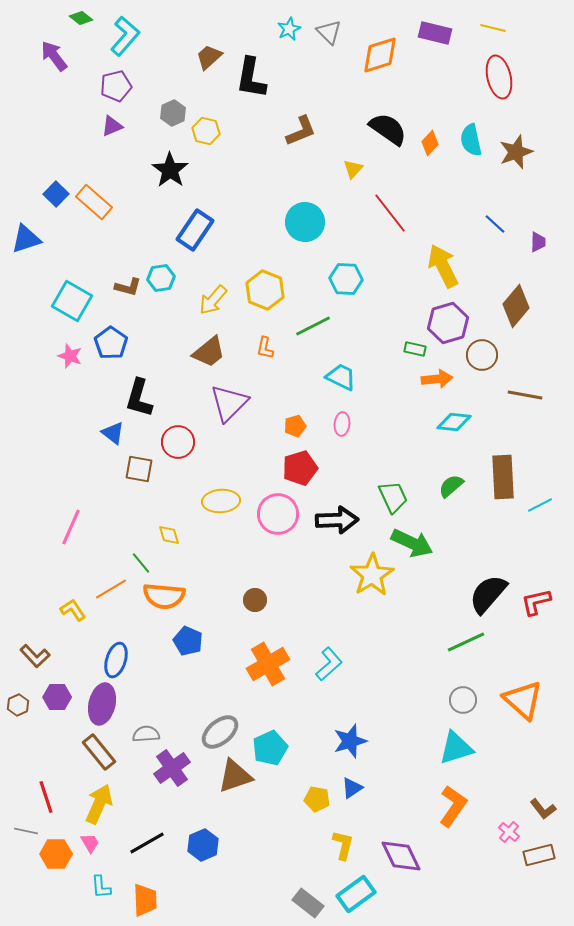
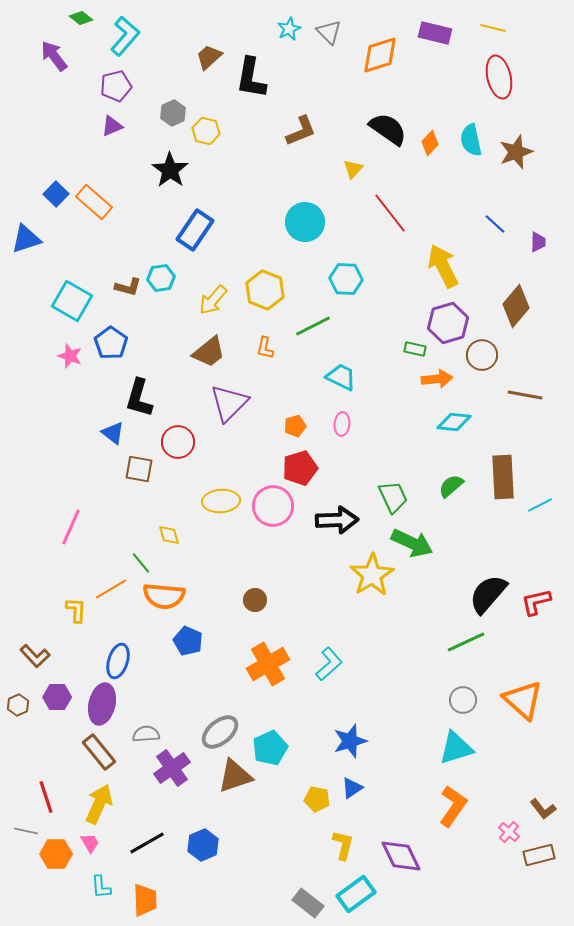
pink circle at (278, 514): moved 5 px left, 8 px up
yellow L-shape at (73, 610): moved 3 px right; rotated 36 degrees clockwise
blue ellipse at (116, 660): moved 2 px right, 1 px down
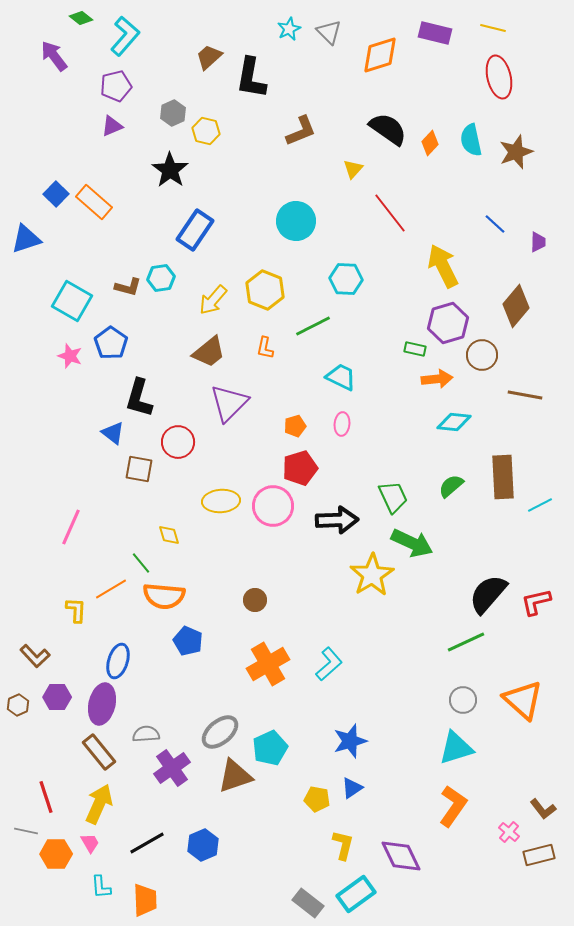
cyan circle at (305, 222): moved 9 px left, 1 px up
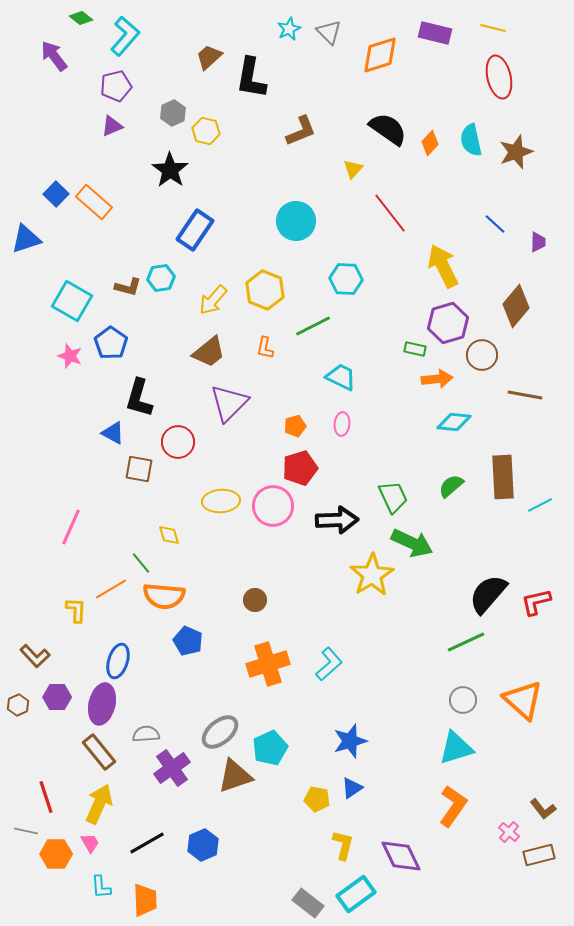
blue triangle at (113, 433): rotated 10 degrees counterclockwise
orange cross at (268, 664): rotated 12 degrees clockwise
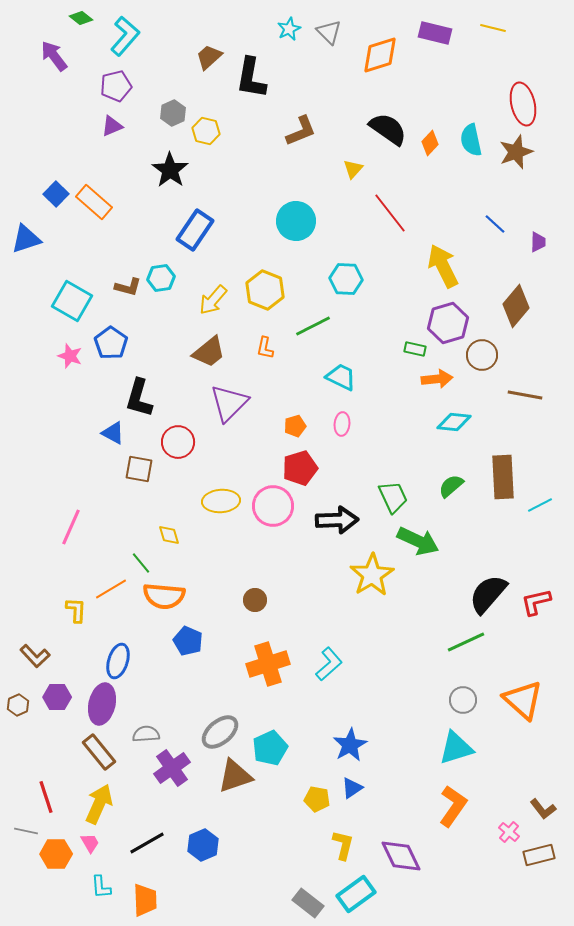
red ellipse at (499, 77): moved 24 px right, 27 px down
green arrow at (412, 543): moved 6 px right, 2 px up
blue star at (350, 741): moved 4 px down; rotated 12 degrees counterclockwise
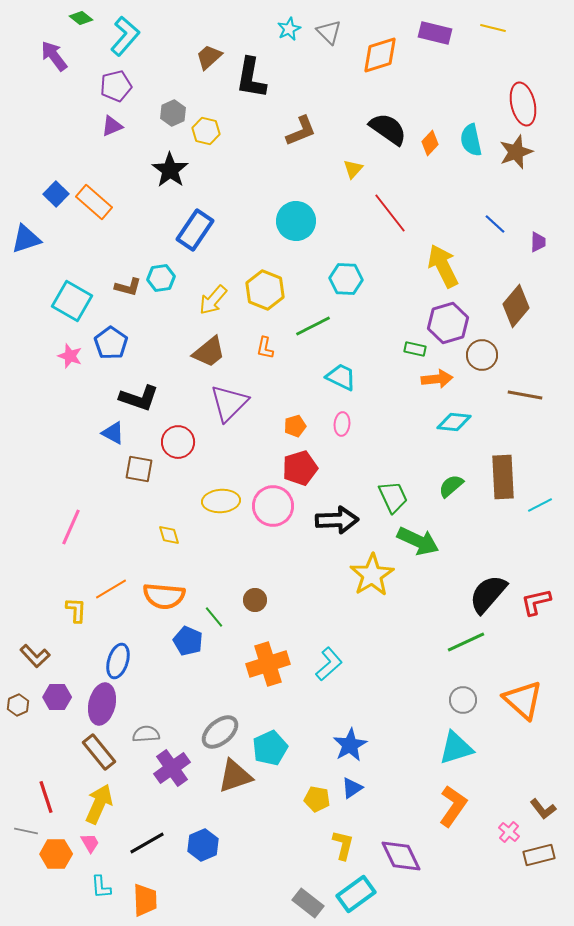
black L-shape at (139, 398): rotated 87 degrees counterclockwise
green line at (141, 563): moved 73 px right, 54 px down
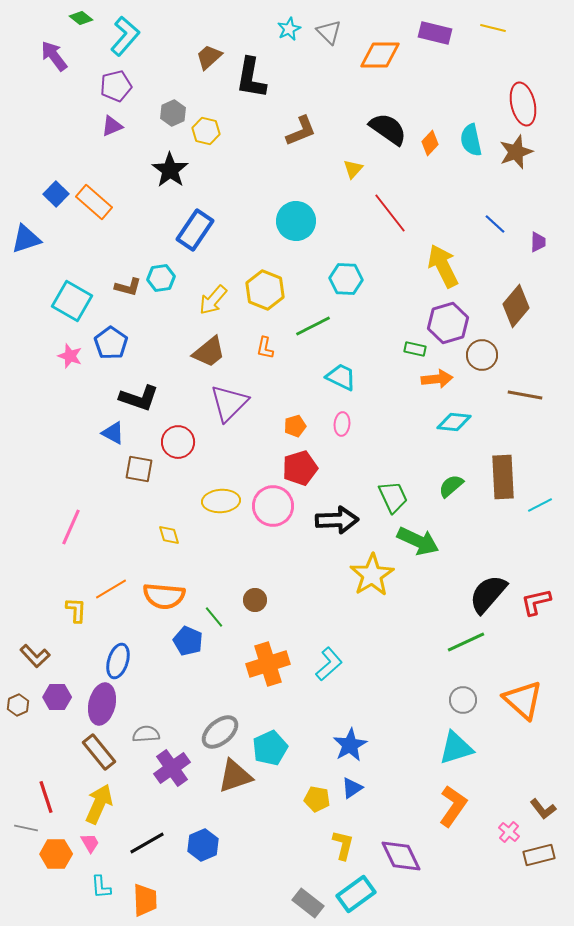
orange diamond at (380, 55): rotated 18 degrees clockwise
gray line at (26, 831): moved 3 px up
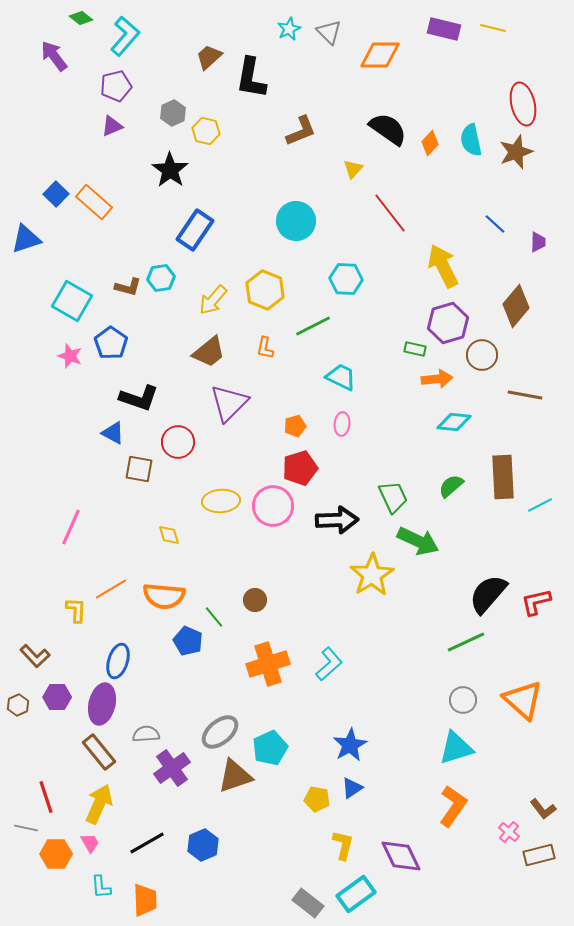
purple rectangle at (435, 33): moved 9 px right, 4 px up
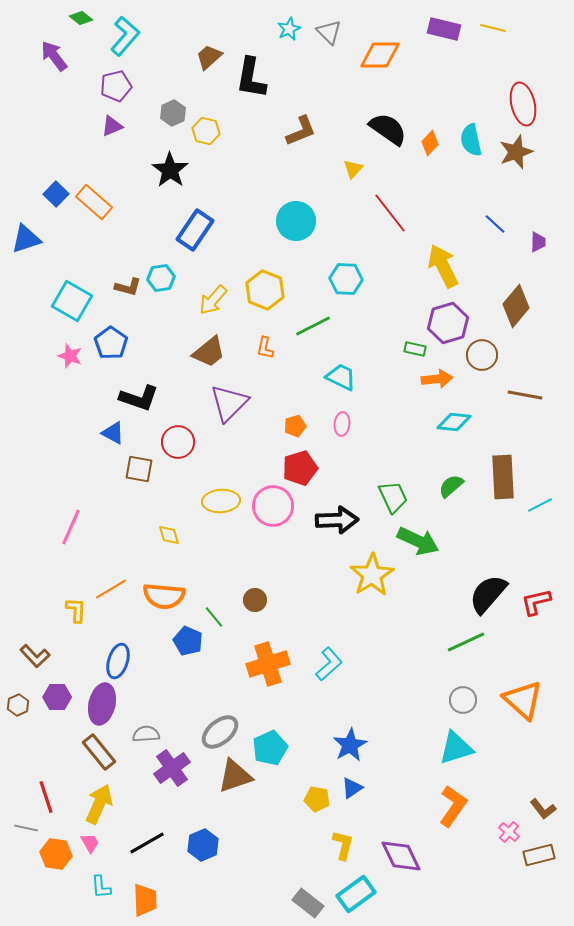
orange hexagon at (56, 854): rotated 8 degrees clockwise
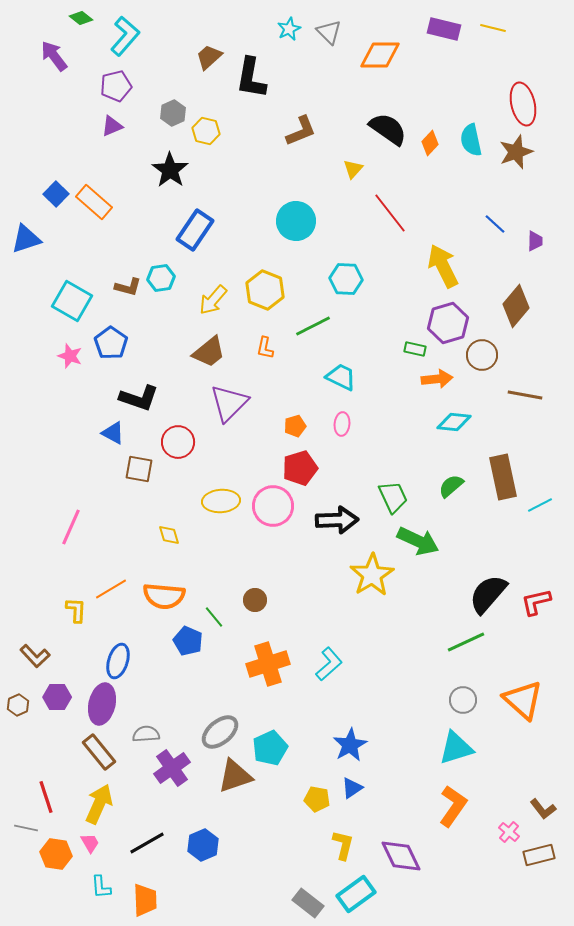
purple trapezoid at (538, 242): moved 3 px left, 1 px up
brown rectangle at (503, 477): rotated 9 degrees counterclockwise
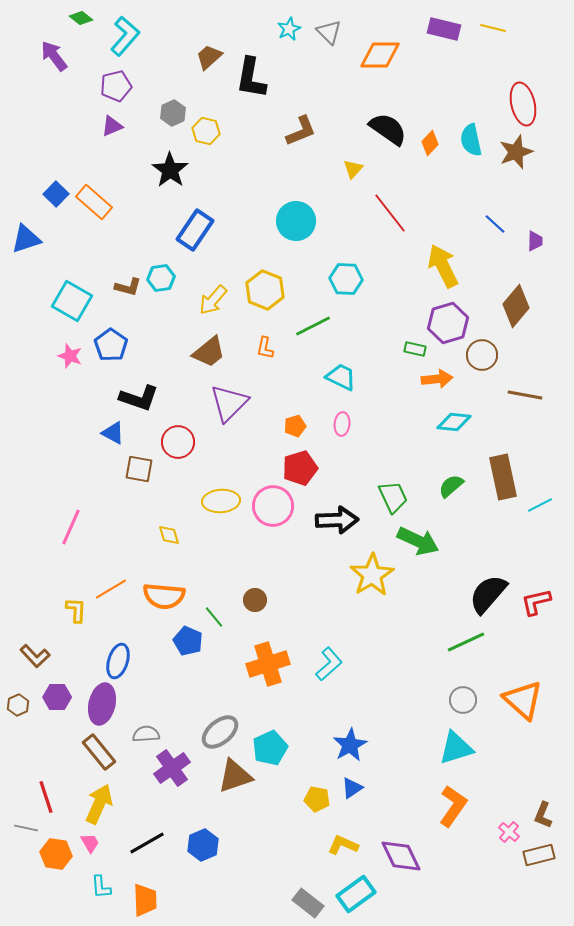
blue pentagon at (111, 343): moved 2 px down
brown L-shape at (543, 809): moved 6 px down; rotated 60 degrees clockwise
yellow L-shape at (343, 845): rotated 80 degrees counterclockwise
